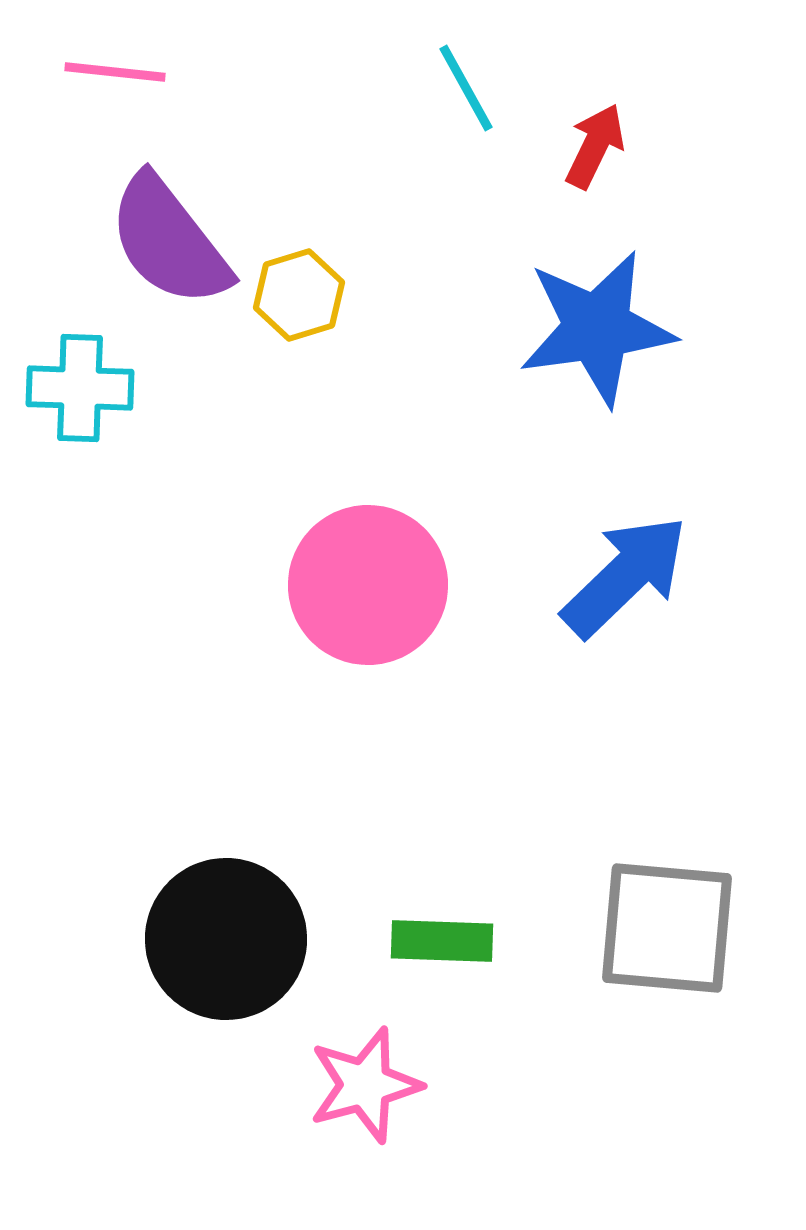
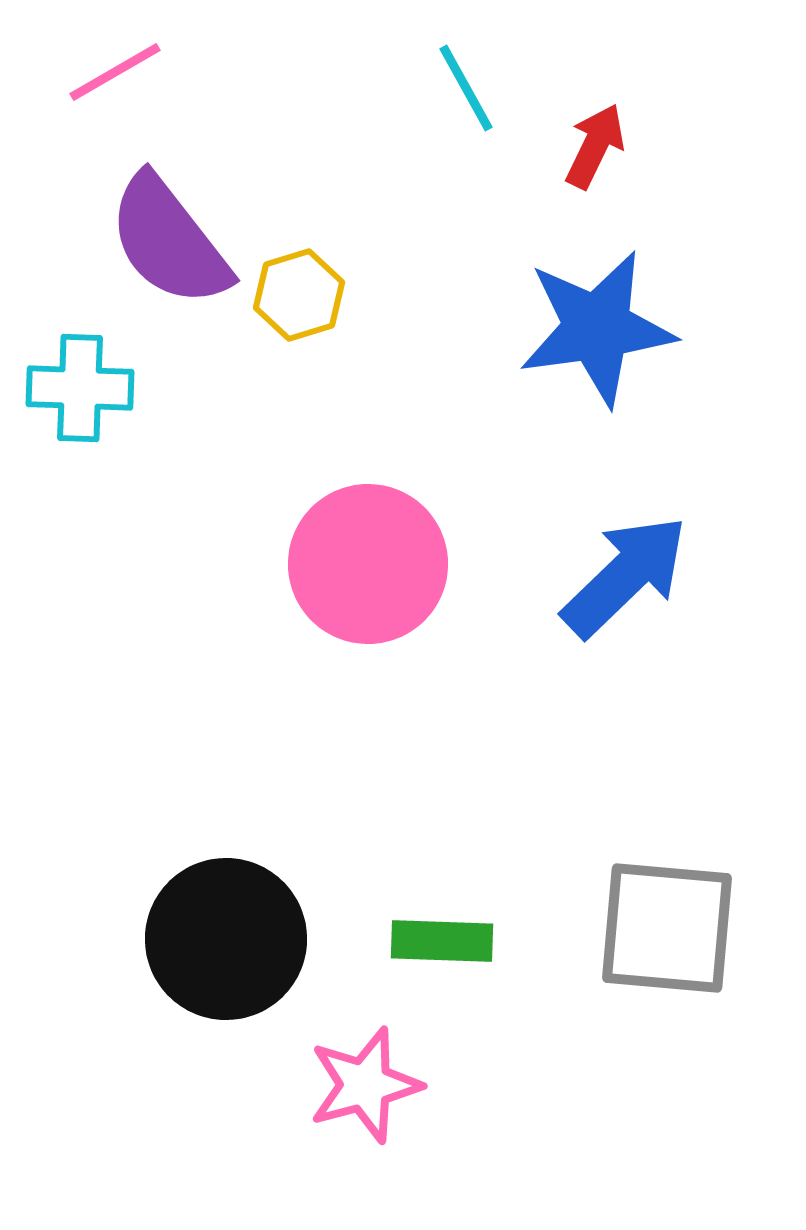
pink line: rotated 36 degrees counterclockwise
pink circle: moved 21 px up
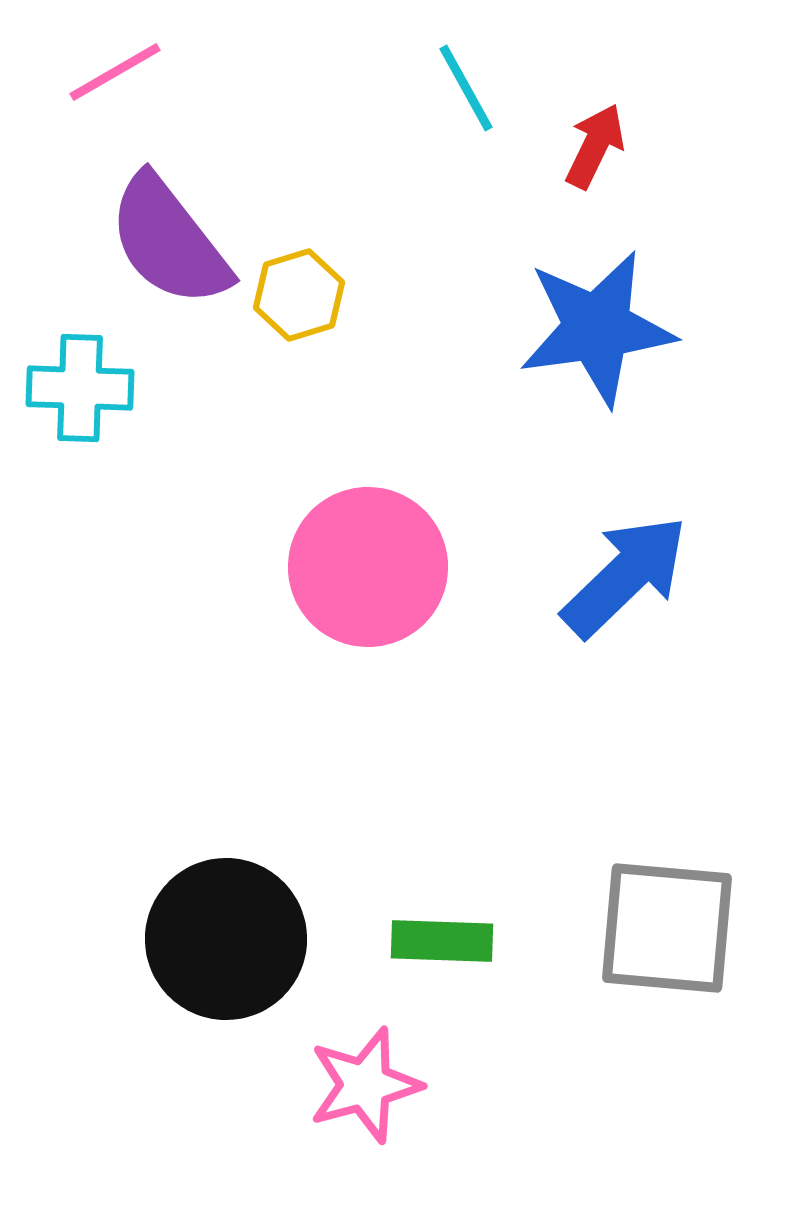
pink circle: moved 3 px down
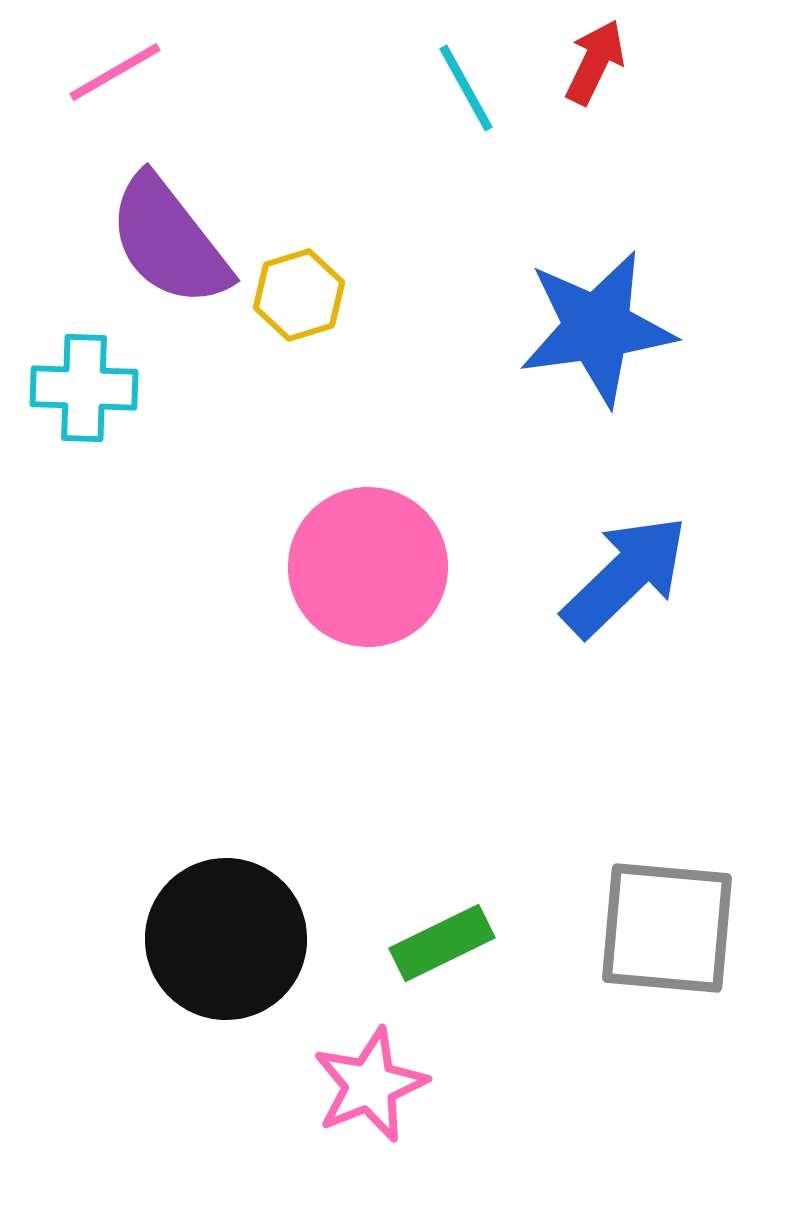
red arrow: moved 84 px up
cyan cross: moved 4 px right
green rectangle: moved 2 px down; rotated 28 degrees counterclockwise
pink star: moved 5 px right; rotated 7 degrees counterclockwise
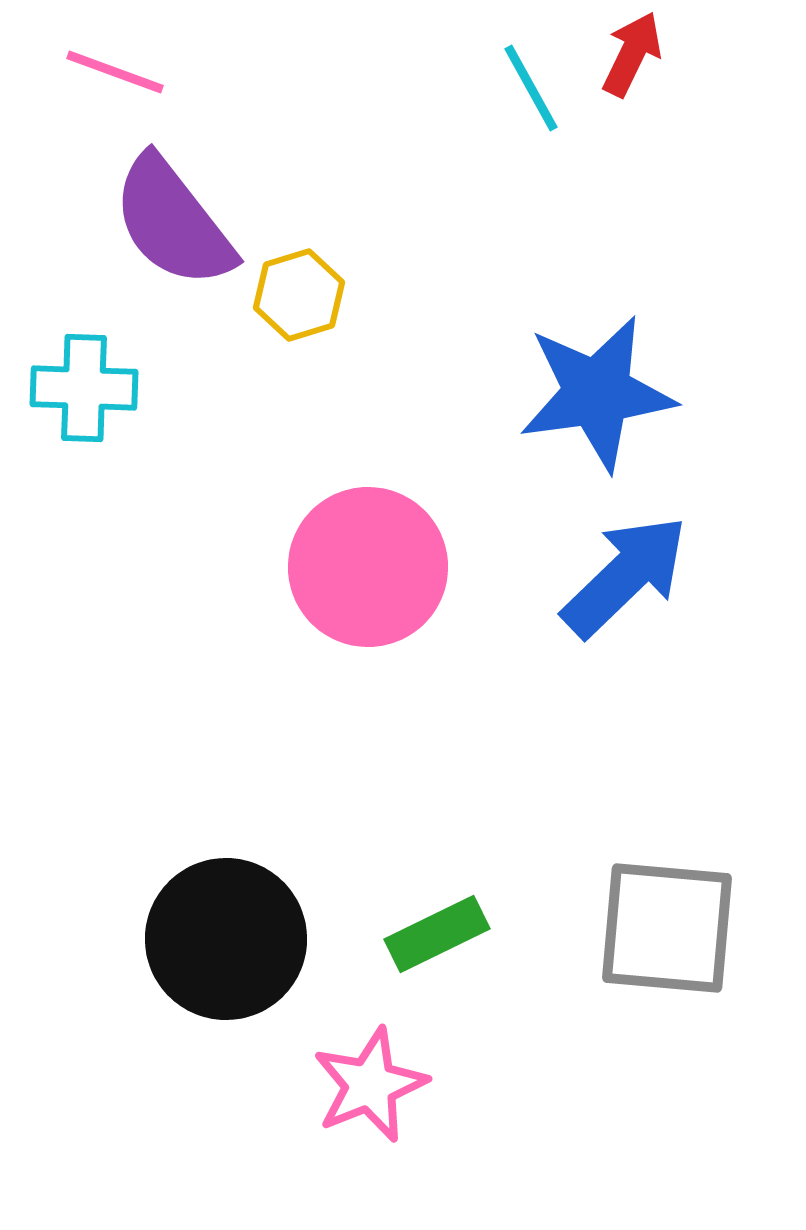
red arrow: moved 37 px right, 8 px up
pink line: rotated 50 degrees clockwise
cyan line: moved 65 px right
purple semicircle: moved 4 px right, 19 px up
blue star: moved 65 px down
green rectangle: moved 5 px left, 9 px up
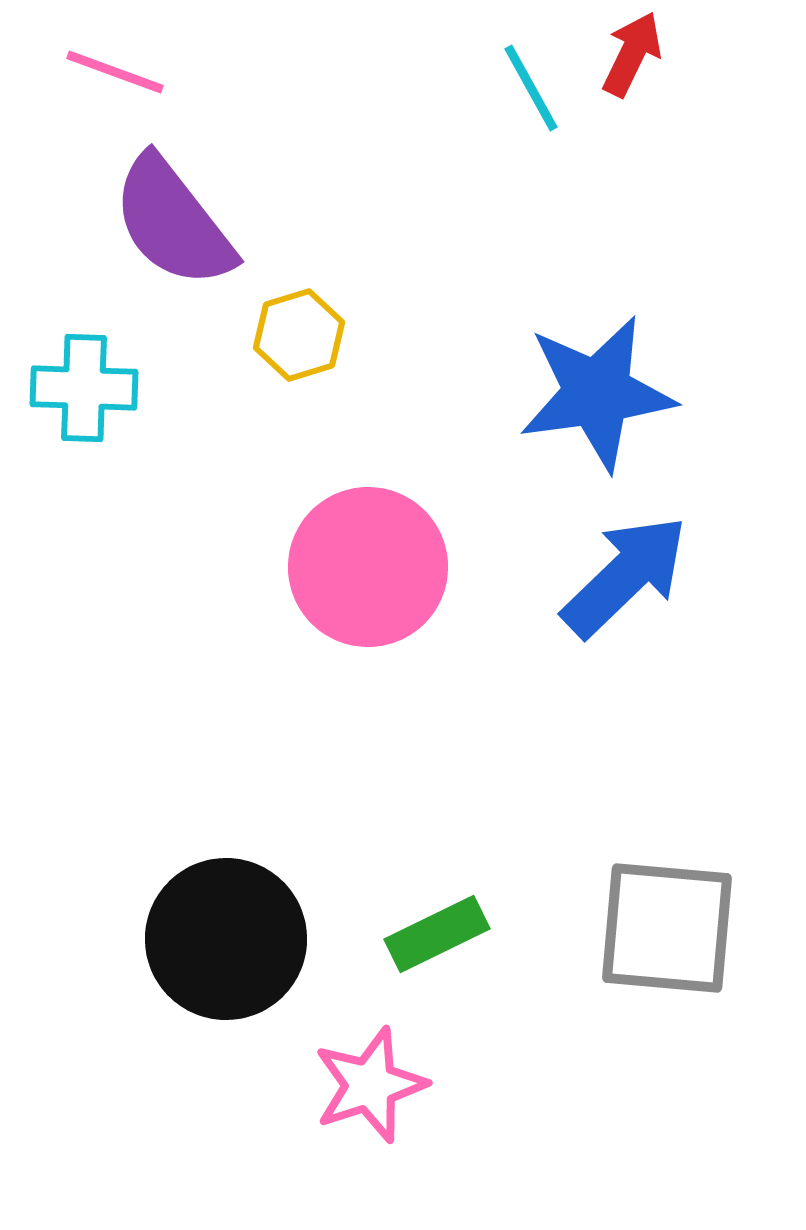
yellow hexagon: moved 40 px down
pink star: rotated 4 degrees clockwise
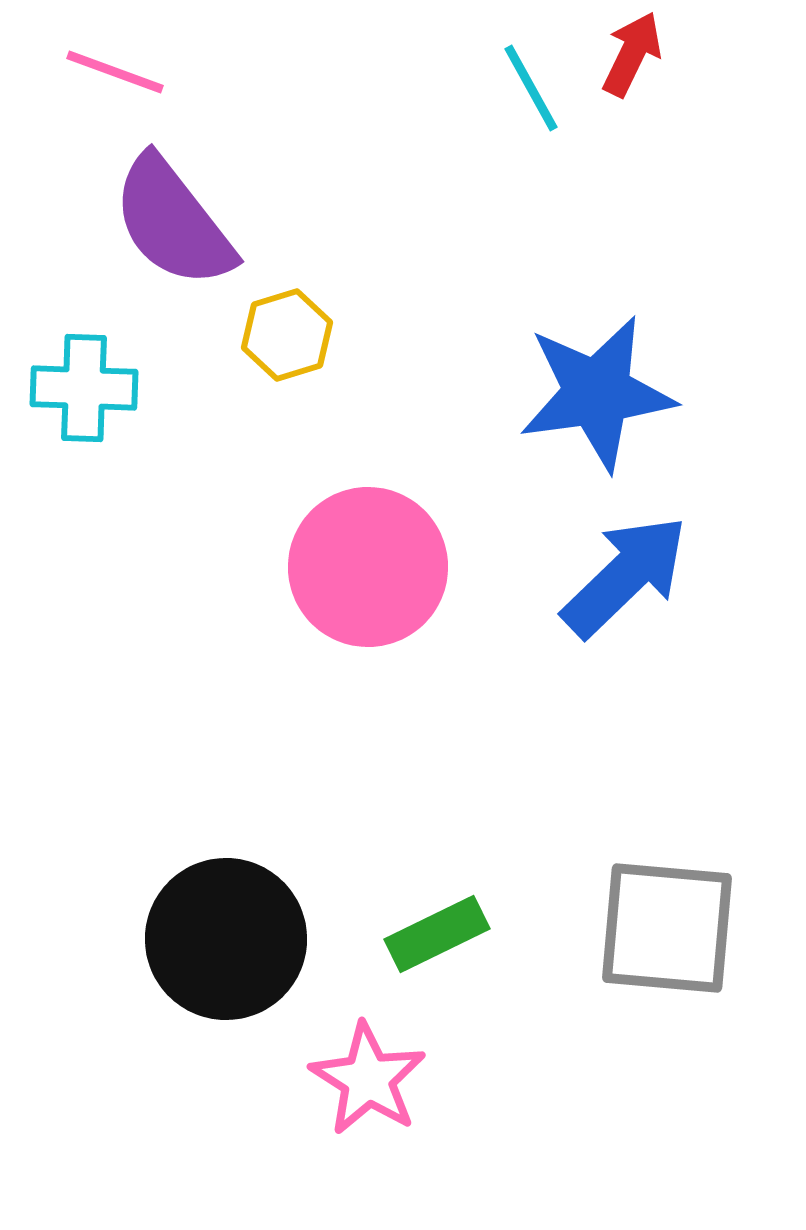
yellow hexagon: moved 12 px left
pink star: moved 2 px left, 6 px up; rotated 22 degrees counterclockwise
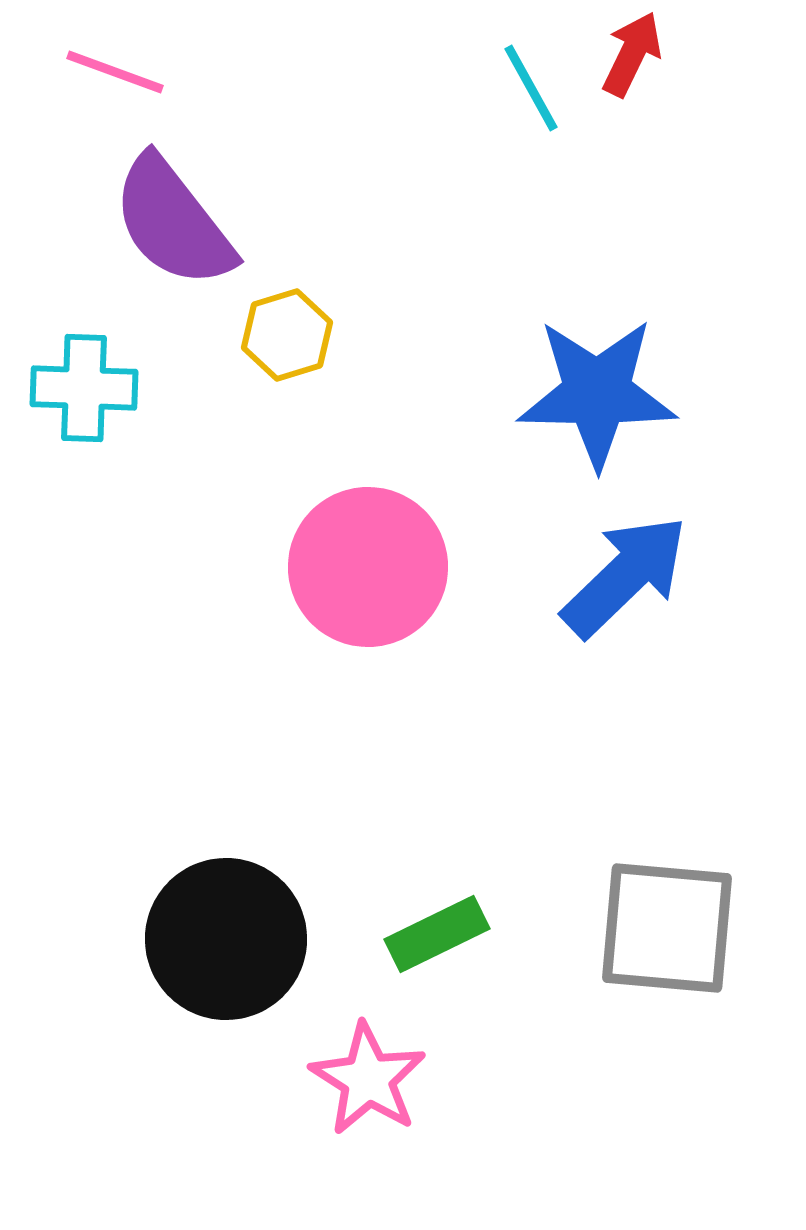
blue star: rotated 9 degrees clockwise
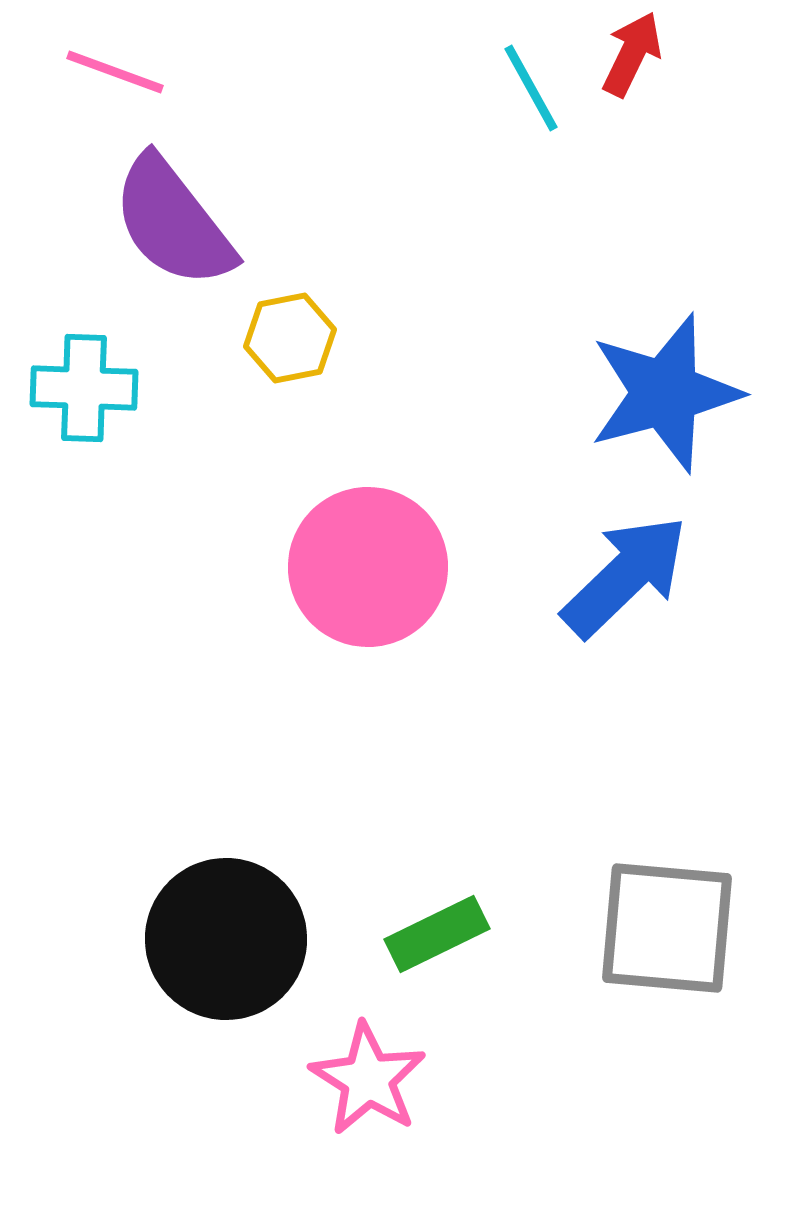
yellow hexagon: moved 3 px right, 3 px down; rotated 6 degrees clockwise
blue star: moved 68 px right; rotated 16 degrees counterclockwise
